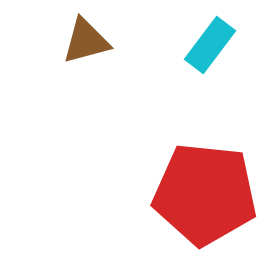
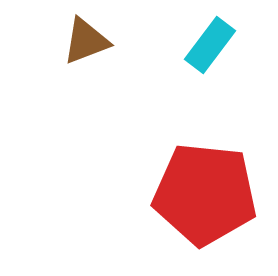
brown triangle: rotated 6 degrees counterclockwise
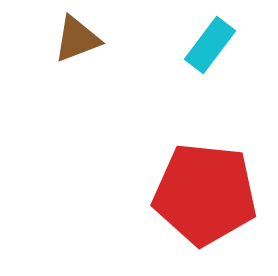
brown triangle: moved 9 px left, 2 px up
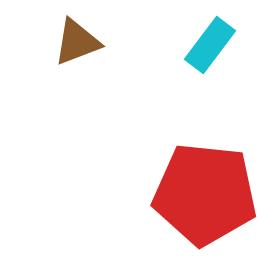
brown triangle: moved 3 px down
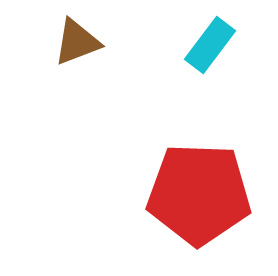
red pentagon: moved 6 px left; rotated 4 degrees counterclockwise
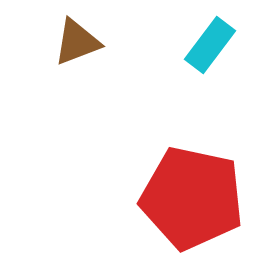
red pentagon: moved 7 px left, 4 px down; rotated 10 degrees clockwise
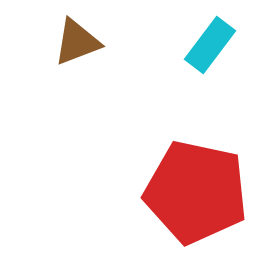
red pentagon: moved 4 px right, 6 px up
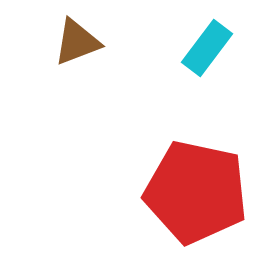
cyan rectangle: moved 3 px left, 3 px down
